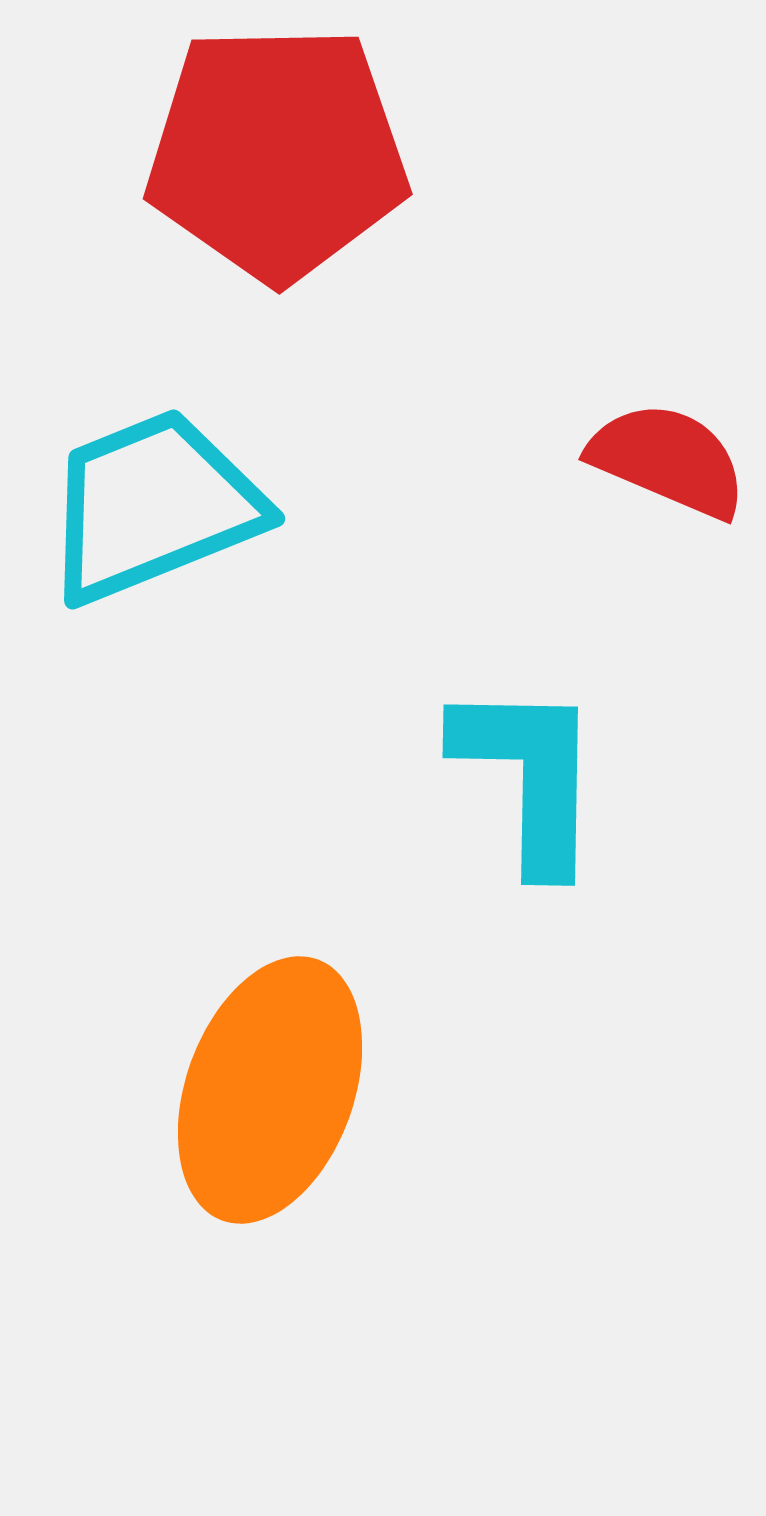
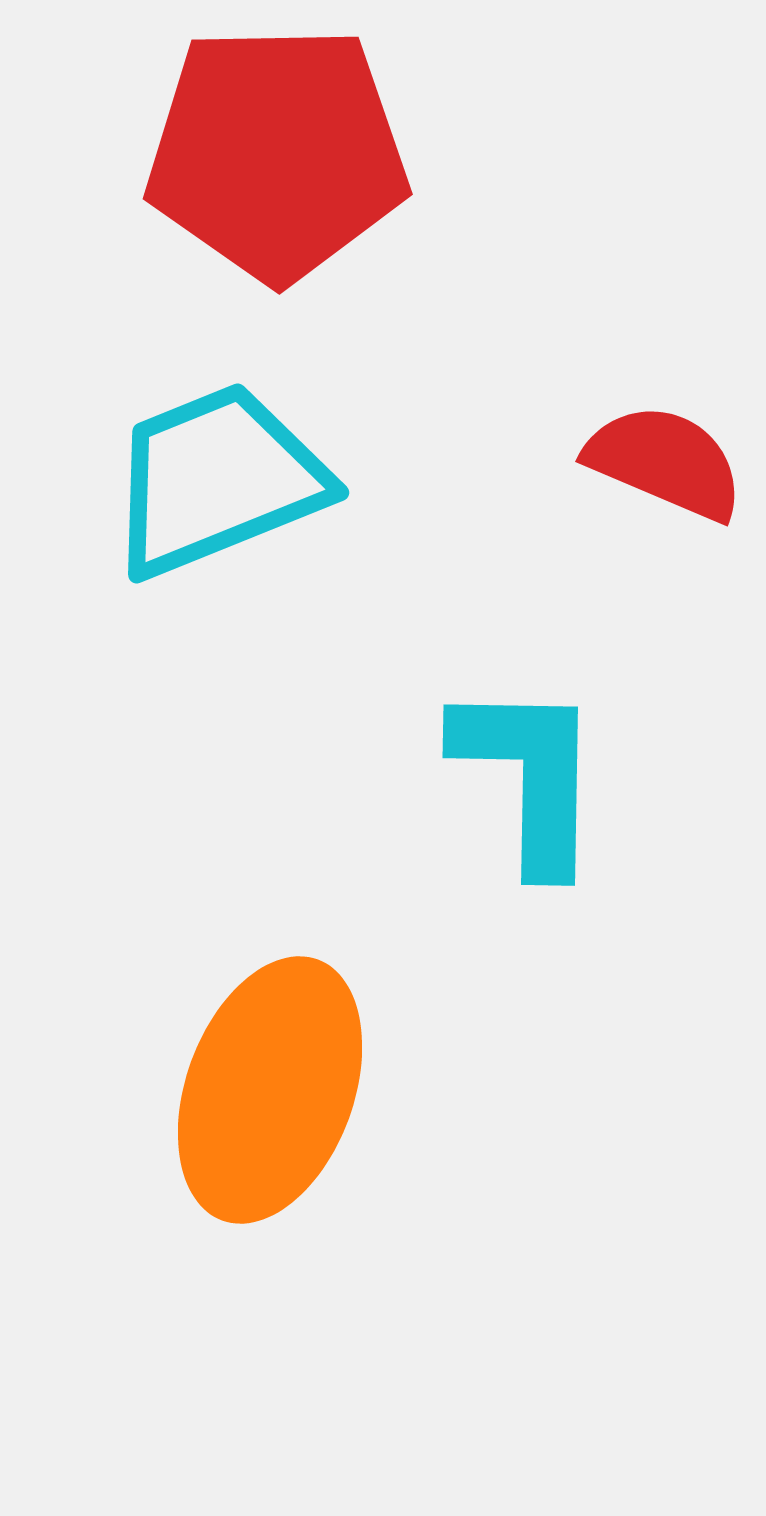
red semicircle: moved 3 px left, 2 px down
cyan trapezoid: moved 64 px right, 26 px up
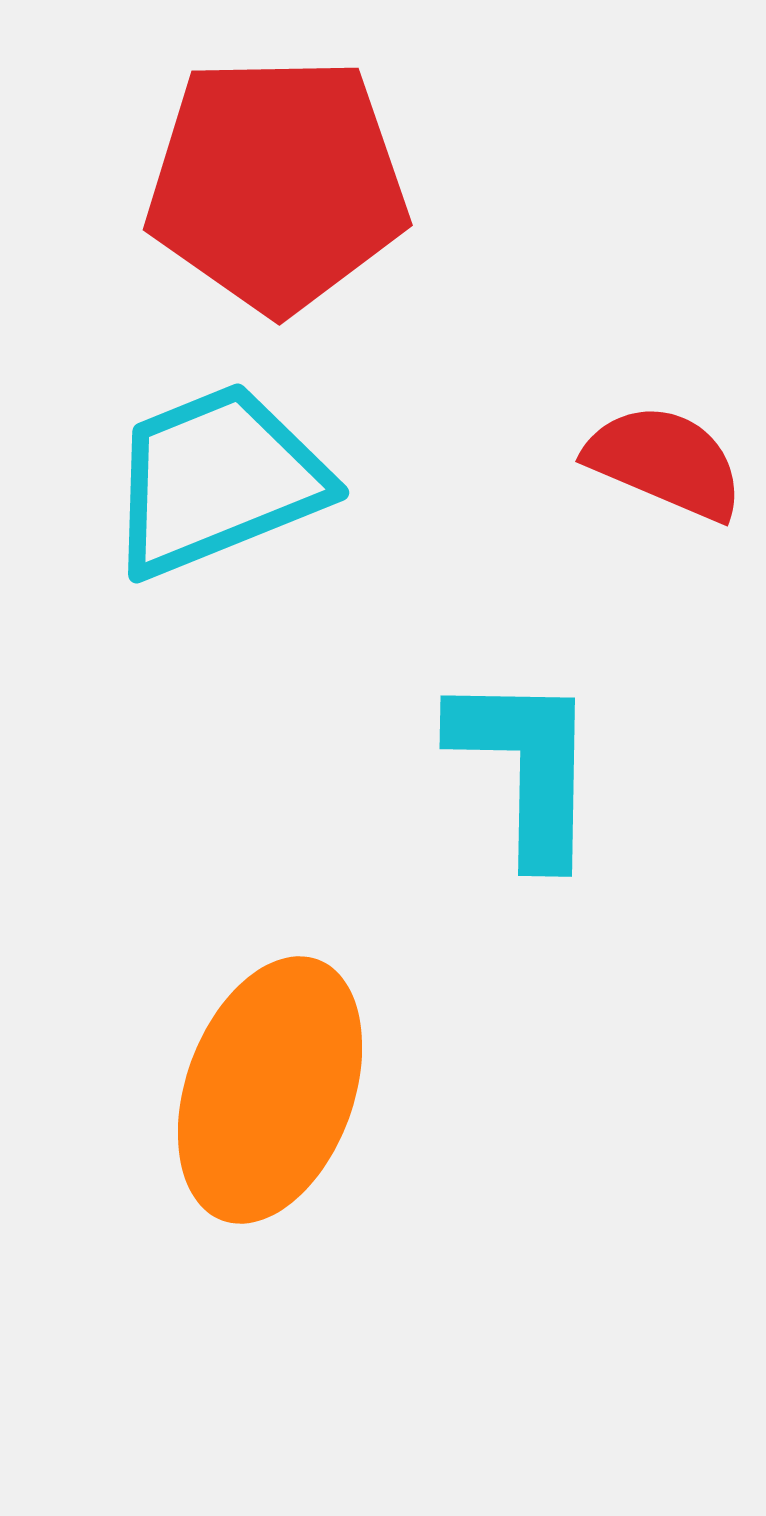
red pentagon: moved 31 px down
cyan L-shape: moved 3 px left, 9 px up
